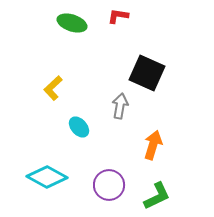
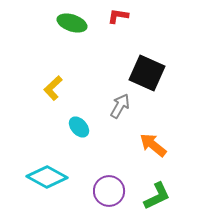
gray arrow: rotated 20 degrees clockwise
orange arrow: rotated 68 degrees counterclockwise
purple circle: moved 6 px down
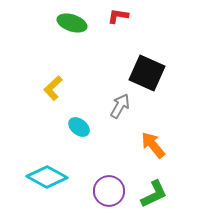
cyan ellipse: rotated 10 degrees counterclockwise
orange arrow: rotated 12 degrees clockwise
green L-shape: moved 3 px left, 2 px up
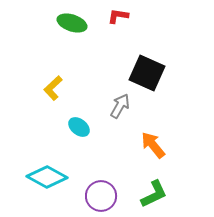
purple circle: moved 8 px left, 5 px down
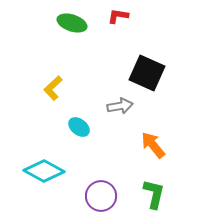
gray arrow: rotated 50 degrees clockwise
cyan diamond: moved 3 px left, 6 px up
green L-shape: rotated 52 degrees counterclockwise
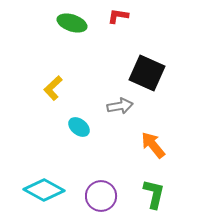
cyan diamond: moved 19 px down
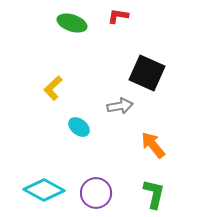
purple circle: moved 5 px left, 3 px up
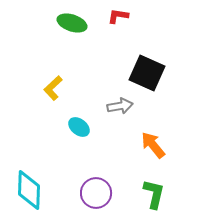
cyan diamond: moved 15 px left; rotated 63 degrees clockwise
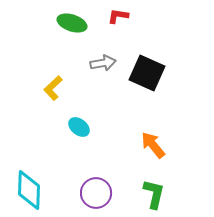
gray arrow: moved 17 px left, 43 px up
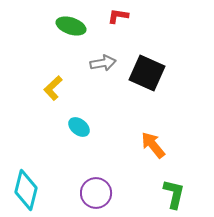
green ellipse: moved 1 px left, 3 px down
cyan diamond: moved 3 px left; rotated 12 degrees clockwise
green L-shape: moved 20 px right
